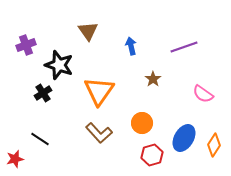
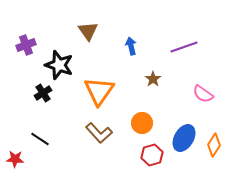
red star: rotated 18 degrees clockwise
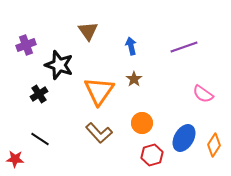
brown star: moved 19 px left
black cross: moved 4 px left, 1 px down
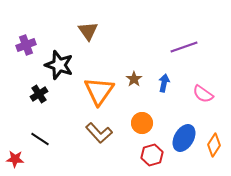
blue arrow: moved 33 px right, 37 px down; rotated 24 degrees clockwise
